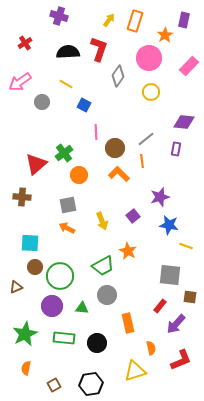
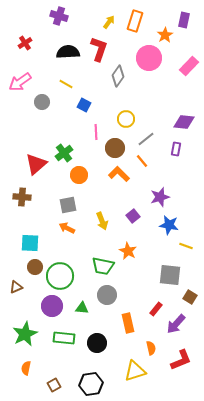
yellow arrow at (109, 20): moved 2 px down
yellow circle at (151, 92): moved 25 px left, 27 px down
orange line at (142, 161): rotated 32 degrees counterclockwise
green trapezoid at (103, 266): rotated 40 degrees clockwise
brown square at (190, 297): rotated 24 degrees clockwise
red rectangle at (160, 306): moved 4 px left, 3 px down
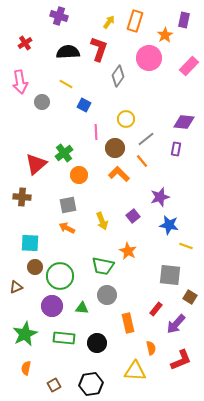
pink arrow at (20, 82): rotated 65 degrees counterclockwise
yellow triangle at (135, 371): rotated 20 degrees clockwise
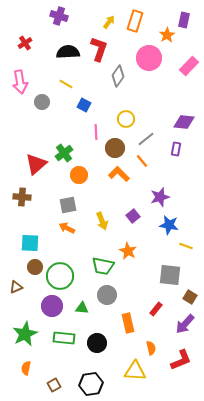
orange star at (165, 35): moved 2 px right
purple arrow at (176, 324): moved 9 px right
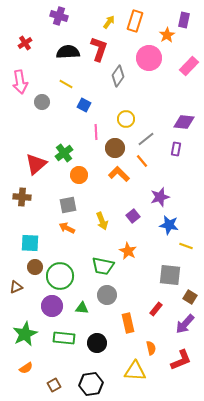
orange semicircle at (26, 368): rotated 136 degrees counterclockwise
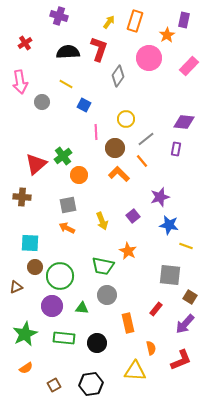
green cross at (64, 153): moved 1 px left, 3 px down
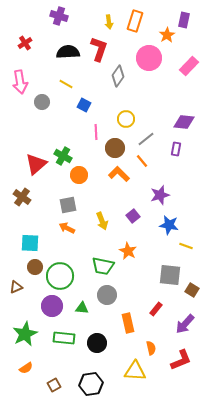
yellow arrow at (109, 22): rotated 136 degrees clockwise
green cross at (63, 156): rotated 24 degrees counterclockwise
brown cross at (22, 197): rotated 30 degrees clockwise
purple star at (160, 197): moved 2 px up
brown square at (190, 297): moved 2 px right, 7 px up
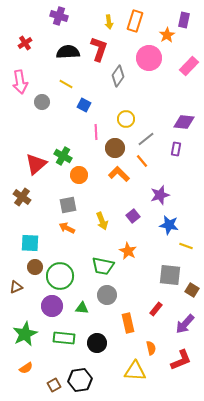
black hexagon at (91, 384): moved 11 px left, 4 px up
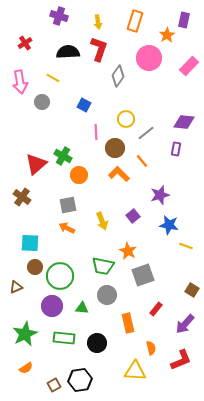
yellow arrow at (109, 22): moved 11 px left
yellow line at (66, 84): moved 13 px left, 6 px up
gray line at (146, 139): moved 6 px up
gray square at (170, 275): moved 27 px left; rotated 25 degrees counterclockwise
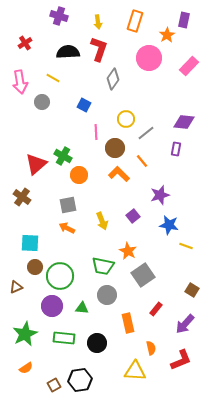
gray diamond at (118, 76): moved 5 px left, 3 px down
gray square at (143, 275): rotated 15 degrees counterclockwise
